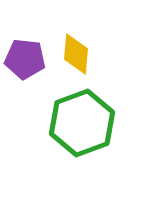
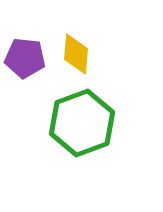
purple pentagon: moved 1 px up
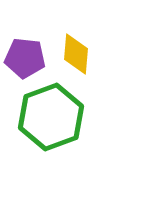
green hexagon: moved 31 px left, 6 px up
